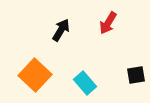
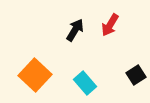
red arrow: moved 2 px right, 2 px down
black arrow: moved 14 px right
black square: rotated 24 degrees counterclockwise
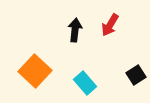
black arrow: rotated 25 degrees counterclockwise
orange square: moved 4 px up
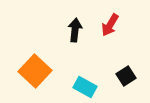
black square: moved 10 px left, 1 px down
cyan rectangle: moved 4 px down; rotated 20 degrees counterclockwise
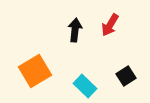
orange square: rotated 16 degrees clockwise
cyan rectangle: moved 1 px up; rotated 15 degrees clockwise
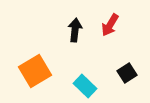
black square: moved 1 px right, 3 px up
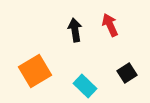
red arrow: rotated 125 degrees clockwise
black arrow: rotated 15 degrees counterclockwise
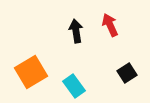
black arrow: moved 1 px right, 1 px down
orange square: moved 4 px left, 1 px down
cyan rectangle: moved 11 px left; rotated 10 degrees clockwise
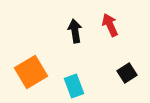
black arrow: moved 1 px left
cyan rectangle: rotated 15 degrees clockwise
